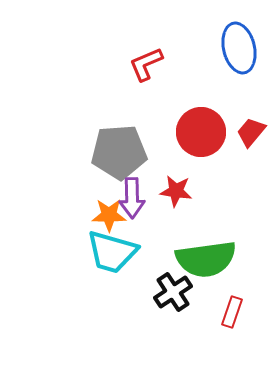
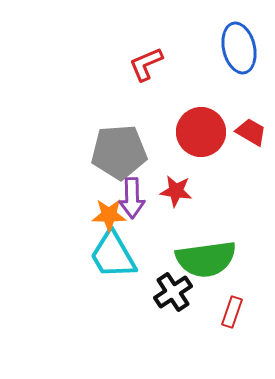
red trapezoid: rotated 80 degrees clockwise
cyan trapezoid: moved 1 px right, 3 px down; rotated 44 degrees clockwise
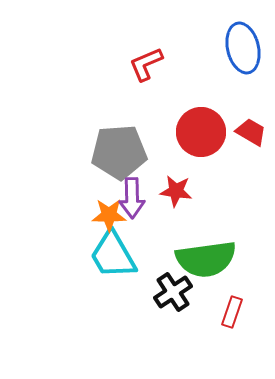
blue ellipse: moved 4 px right
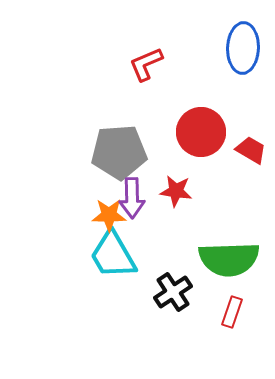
blue ellipse: rotated 15 degrees clockwise
red trapezoid: moved 18 px down
green semicircle: moved 23 px right; rotated 6 degrees clockwise
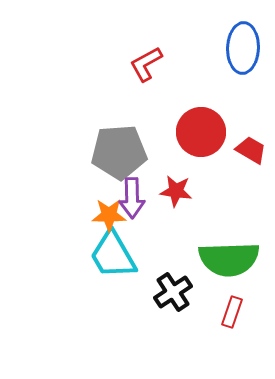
red L-shape: rotated 6 degrees counterclockwise
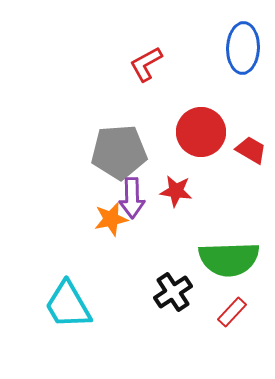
orange star: moved 2 px right, 4 px down; rotated 12 degrees counterclockwise
cyan trapezoid: moved 45 px left, 50 px down
red rectangle: rotated 24 degrees clockwise
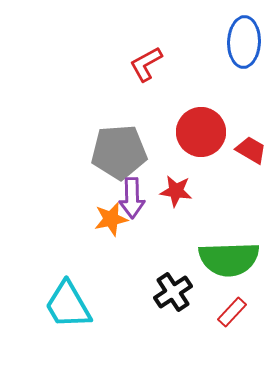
blue ellipse: moved 1 px right, 6 px up
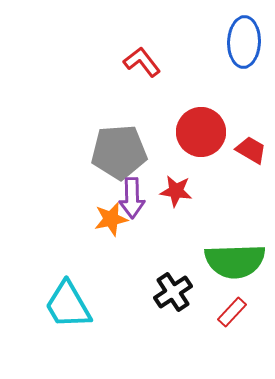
red L-shape: moved 4 px left, 2 px up; rotated 81 degrees clockwise
green semicircle: moved 6 px right, 2 px down
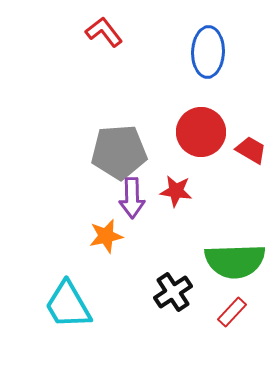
blue ellipse: moved 36 px left, 10 px down
red L-shape: moved 38 px left, 30 px up
orange star: moved 5 px left, 17 px down
